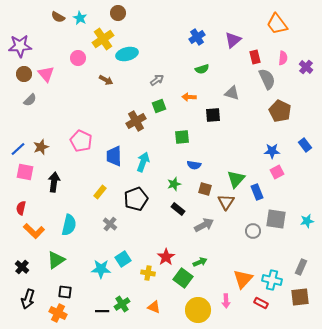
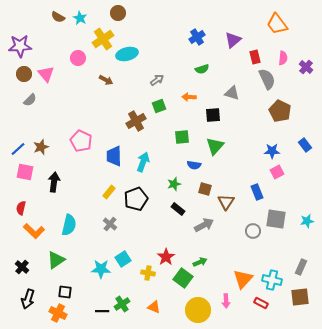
green triangle at (236, 179): moved 21 px left, 33 px up
yellow rectangle at (100, 192): moved 9 px right
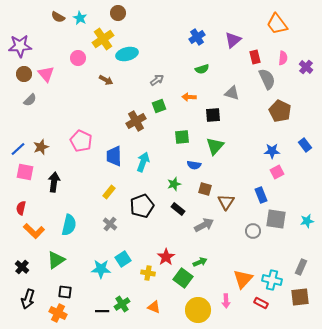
blue rectangle at (257, 192): moved 4 px right, 3 px down
black pentagon at (136, 199): moved 6 px right, 7 px down
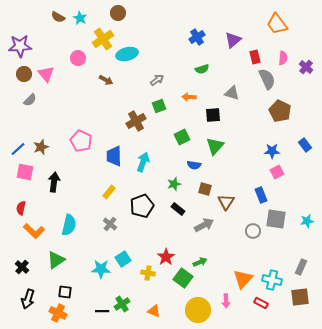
green square at (182, 137): rotated 21 degrees counterclockwise
orange triangle at (154, 307): moved 4 px down
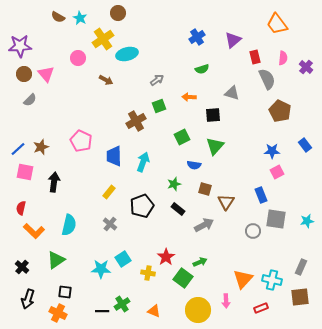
red rectangle at (261, 303): moved 5 px down; rotated 48 degrees counterclockwise
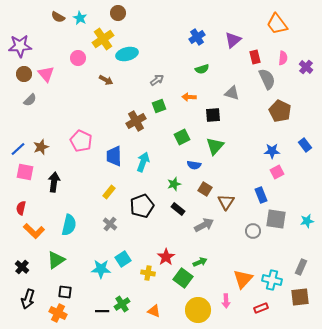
brown square at (205, 189): rotated 16 degrees clockwise
